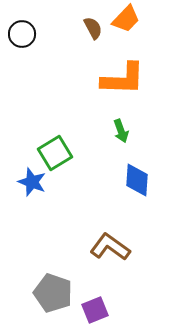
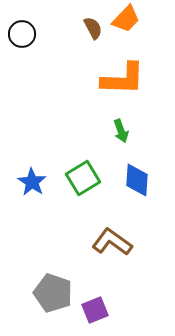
green square: moved 28 px right, 25 px down
blue star: rotated 12 degrees clockwise
brown L-shape: moved 2 px right, 5 px up
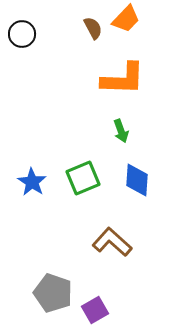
green square: rotated 8 degrees clockwise
brown L-shape: rotated 6 degrees clockwise
purple square: rotated 8 degrees counterclockwise
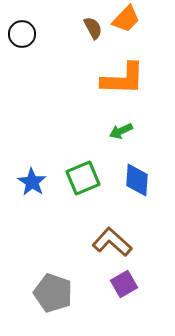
green arrow: rotated 85 degrees clockwise
purple square: moved 29 px right, 26 px up
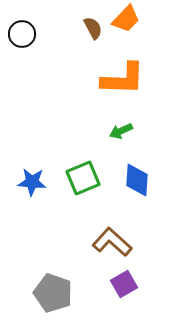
blue star: rotated 28 degrees counterclockwise
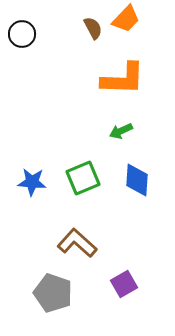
brown L-shape: moved 35 px left, 1 px down
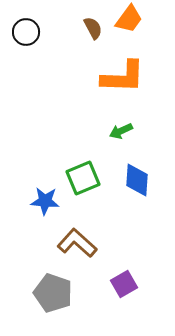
orange trapezoid: moved 3 px right; rotated 8 degrees counterclockwise
black circle: moved 4 px right, 2 px up
orange L-shape: moved 2 px up
blue star: moved 13 px right, 19 px down
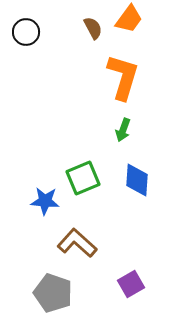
orange L-shape: rotated 75 degrees counterclockwise
green arrow: moved 2 px right, 1 px up; rotated 45 degrees counterclockwise
purple square: moved 7 px right
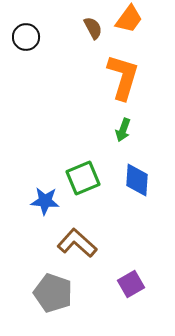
black circle: moved 5 px down
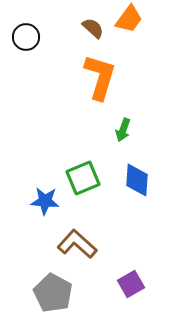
brown semicircle: rotated 20 degrees counterclockwise
orange L-shape: moved 23 px left
brown L-shape: moved 1 px down
gray pentagon: rotated 9 degrees clockwise
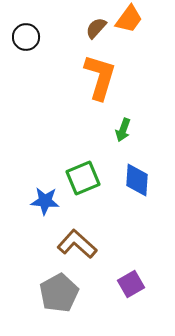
brown semicircle: moved 3 px right; rotated 90 degrees counterclockwise
gray pentagon: moved 6 px right; rotated 15 degrees clockwise
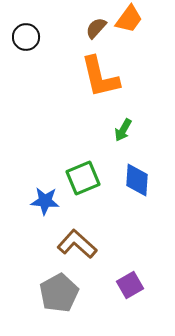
orange L-shape: rotated 150 degrees clockwise
green arrow: rotated 10 degrees clockwise
purple square: moved 1 px left, 1 px down
